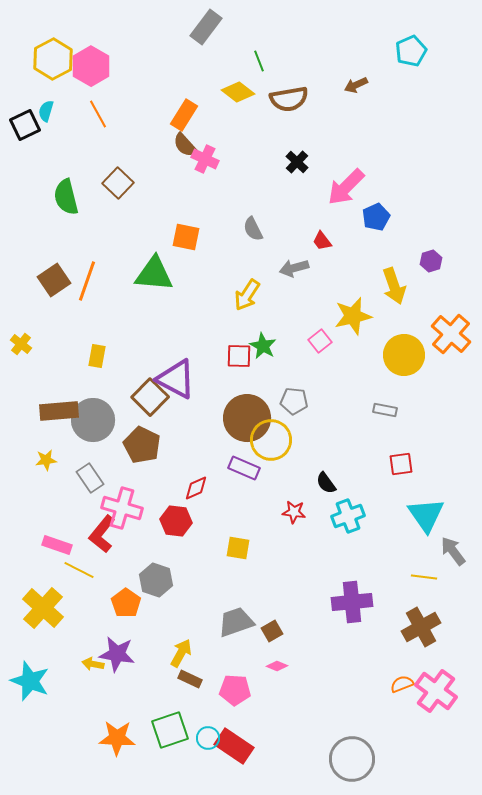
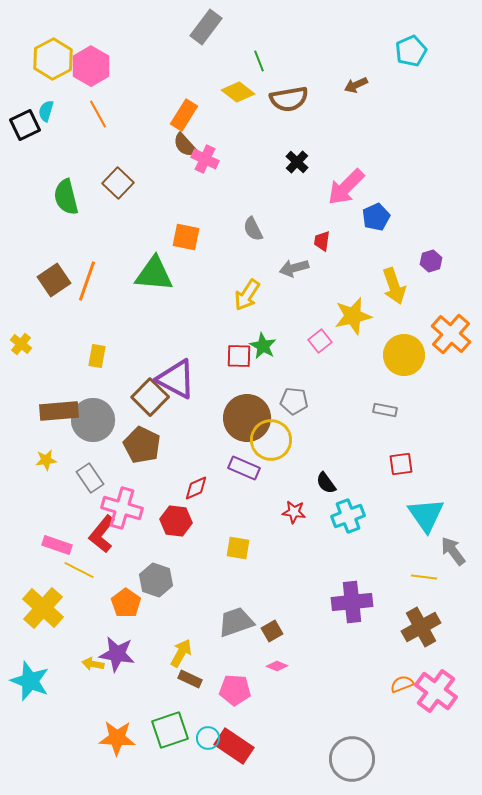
red trapezoid at (322, 241): rotated 45 degrees clockwise
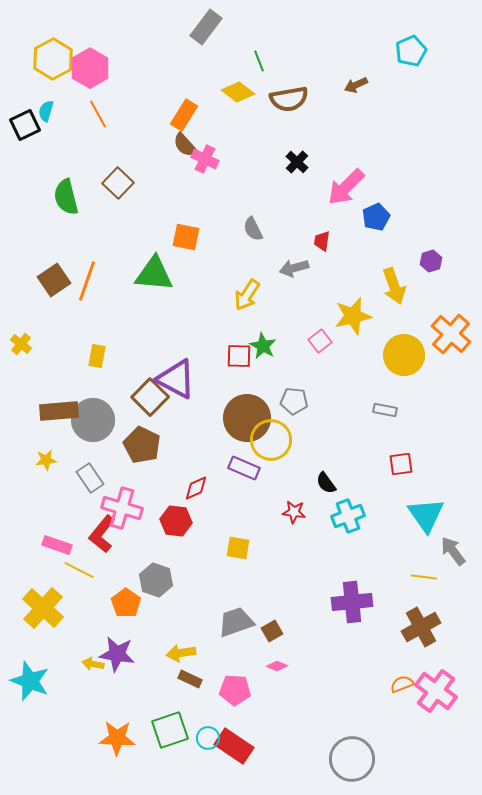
pink hexagon at (91, 66): moved 1 px left, 2 px down
yellow arrow at (181, 653): rotated 128 degrees counterclockwise
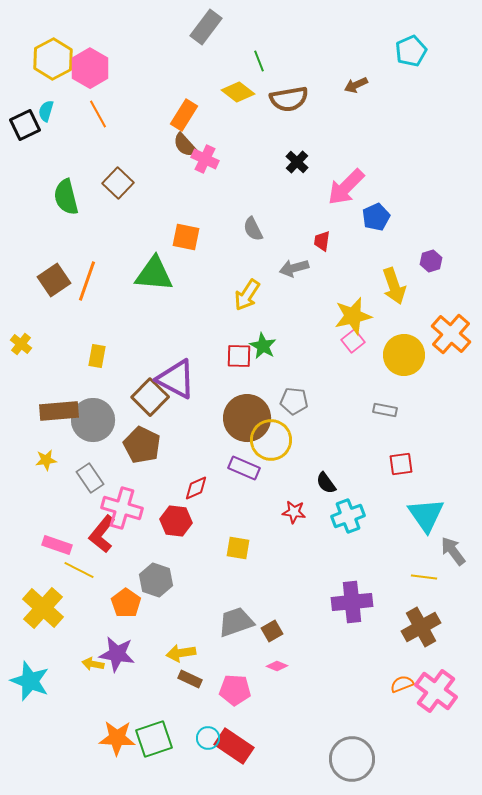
pink square at (320, 341): moved 33 px right
green square at (170, 730): moved 16 px left, 9 px down
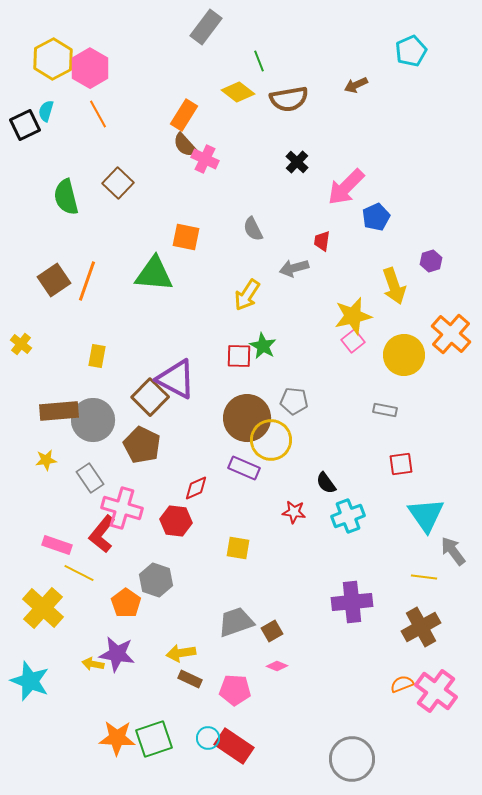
yellow line at (79, 570): moved 3 px down
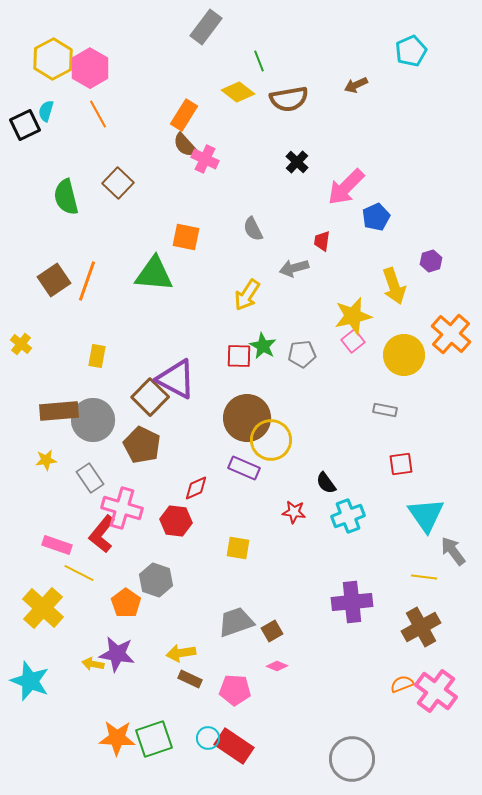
gray pentagon at (294, 401): moved 8 px right, 47 px up; rotated 12 degrees counterclockwise
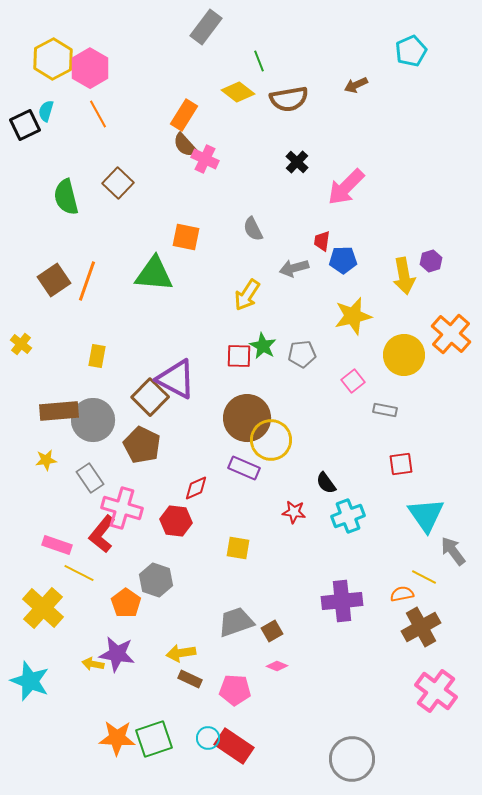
blue pentagon at (376, 217): moved 33 px left, 43 px down; rotated 24 degrees clockwise
yellow arrow at (394, 286): moved 10 px right, 10 px up; rotated 9 degrees clockwise
pink square at (353, 341): moved 40 px down
yellow line at (424, 577): rotated 20 degrees clockwise
purple cross at (352, 602): moved 10 px left, 1 px up
orange semicircle at (402, 684): moved 90 px up; rotated 10 degrees clockwise
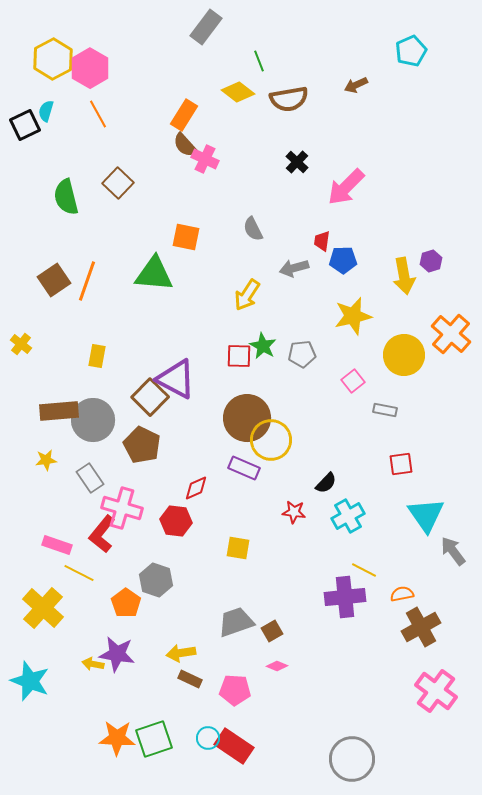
black semicircle at (326, 483): rotated 100 degrees counterclockwise
cyan cross at (348, 516): rotated 8 degrees counterclockwise
yellow line at (424, 577): moved 60 px left, 7 px up
purple cross at (342, 601): moved 3 px right, 4 px up
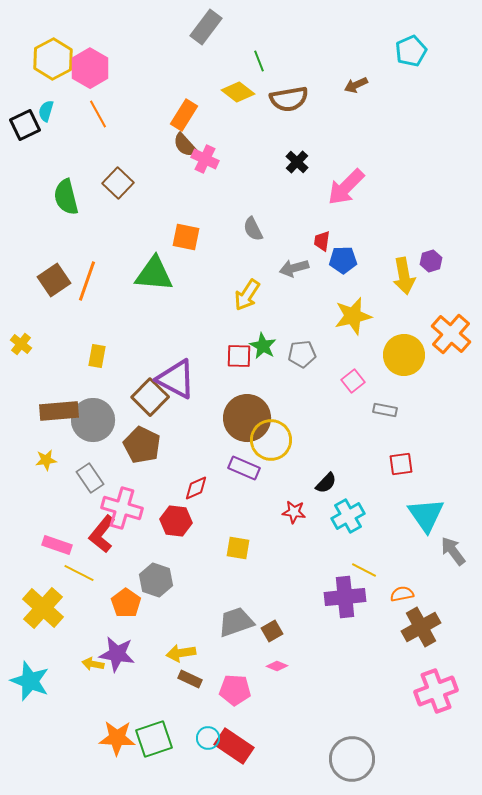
pink cross at (436, 691): rotated 33 degrees clockwise
